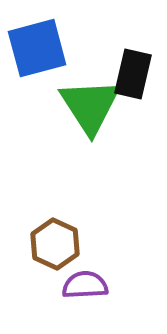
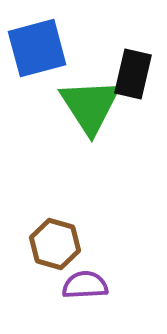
brown hexagon: rotated 9 degrees counterclockwise
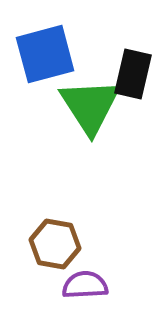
blue square: moved 8 px right, 6 px down
brown hexagon: rotated 6 degrees counterclockwise
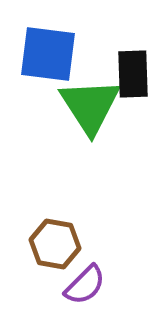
blue square: moved 3 px right; rotated 22 degrees clockwise
black rectangle: rotated 15 degrees counterclockwise
purple semicircle: rotated 138 degrees clockwise
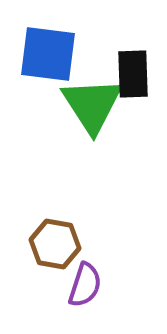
green triangle: moved 2 px right, 1 px up
purple semicircle: rotated 27 degrees counterclockwise
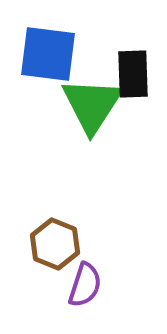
green triangle: rotated 6 degrees clockwise
brown hexagon: rotated 12 degrees clockwise
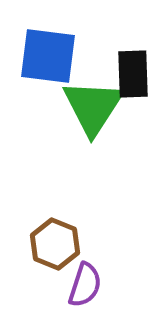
blue square: moved 2 px down
green triangle: moved 1 px right, 2 px down
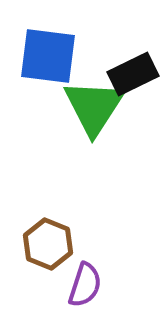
black rectangle: rotated 66 degrees clockwise
green triangle: moved 1 px right
brown hexagon: moved 7 px left
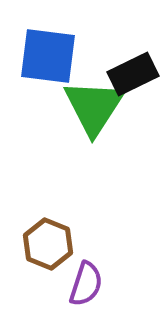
purple semicircle: moved 1 px right, 1 px up
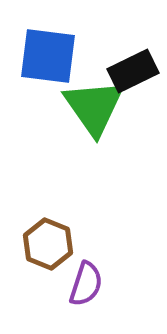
black rectangle: moved 3 px up
green triangle: rotated 8 degrees counterclockwise
